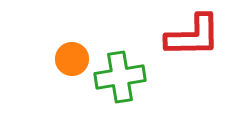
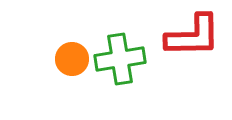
green cross: moved 18 px up
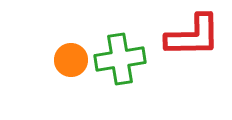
orange circle: moved 1 px left, 1 px down
